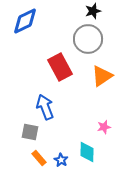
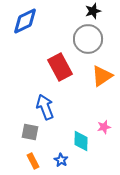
cyan diamond: moved 6 px left, 11 px up
orange rectangle: moved 6 px left, 3 px down; rotated 14 degrees clockwise
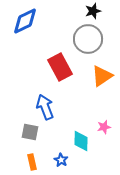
orange rectangle: moved 1 px left, 1 px down; rotated 14 degrees clockwise
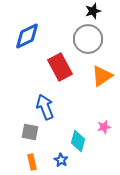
blue diamond: moved 2 px right, 15 px down
cyan diamond: moved 3 px left; rotated 15 degrees clockwise
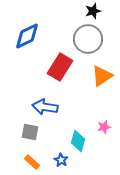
red rectangle: rotated 60 degrees clockwise
blue arrow: rotated 60 degrees counterclockwise
orange rectangle: rotated 35 degrees counterclockwise
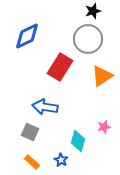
gray square: rotated 12 degrees clockwise
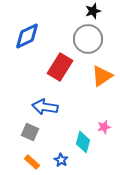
cyan diamond: moved 5 px right, 1 px down
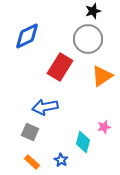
blue arrow: rotated 20 degrees counterclockwise
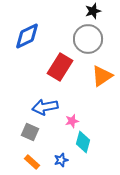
pink star: moved 32 px left, 6 px up
blue star: rotated 24 degrees clockwise
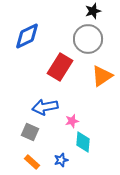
cyan diamond: rotated 10 degrees counterclockwise
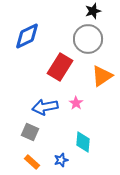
pink star: moved 4 px right, 18 px up; rotated 24 degrees counterclockwise
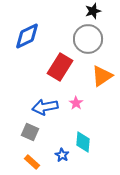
blue star: moved 1 px right, 5 px up; rotated 24 degrees counterclockwise
